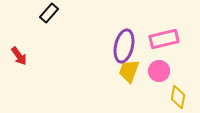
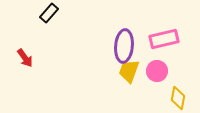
purple ellipse: rotated 8 degrees counterclockwise
red arrow: moved 6 px right, 2 px down
pink circle: moved 2 px left
yellow diamond: moved 1 px down
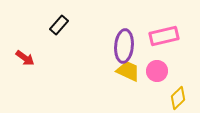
black rectangle: moved 10 px right, 12 px down
pink rectangle: moved 3 px up
red arrow: rotated 18 degrees counterclockwise
yellow trapezoid: moved 1 px left; rotated 95 degrees clockwise
yellow diamond: rotated 35 degrees clockwise
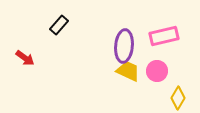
yellow diamond: rotated 15 degrees counterclockwise
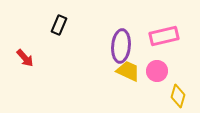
black rectangle: rotated 18 degrees counterclockwise
purple ellipse: moved 3 px left
red arrow: rotated 12 degrees clockwise
yellow diamond: moved 2 px up; rotated 15 degrees counterclockwise
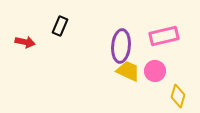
black rectangle: moved 1 px right, 1 px down
red arrow: moved 16 px up; rotated 36 degrees counterclockwise
pink circle: moved 2 px left
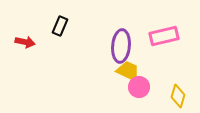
pink circle: moved 16 px left, 16 px down
